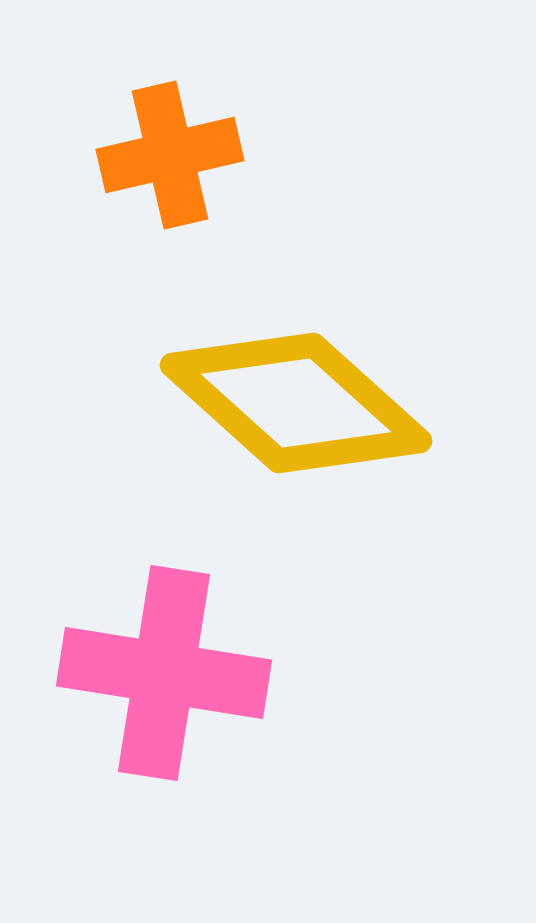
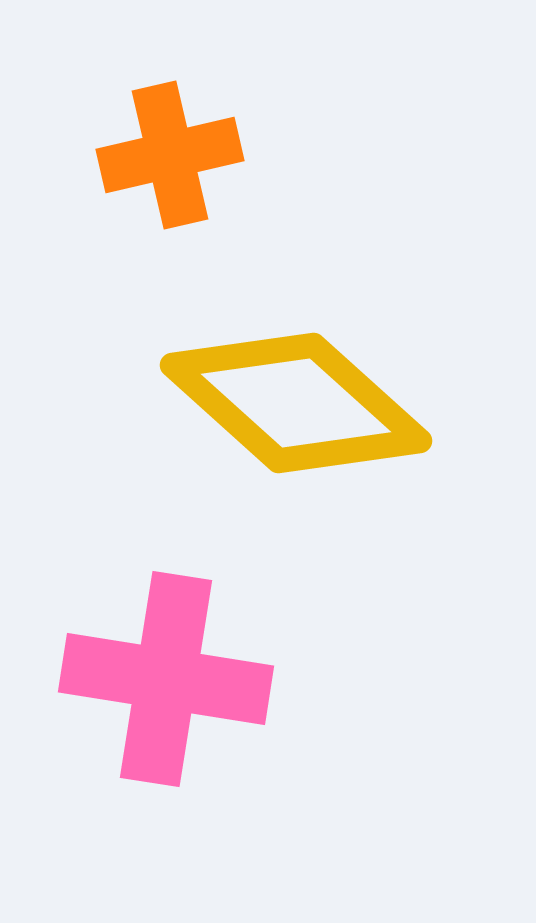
pink cross: moved 2 px right, 6 px down
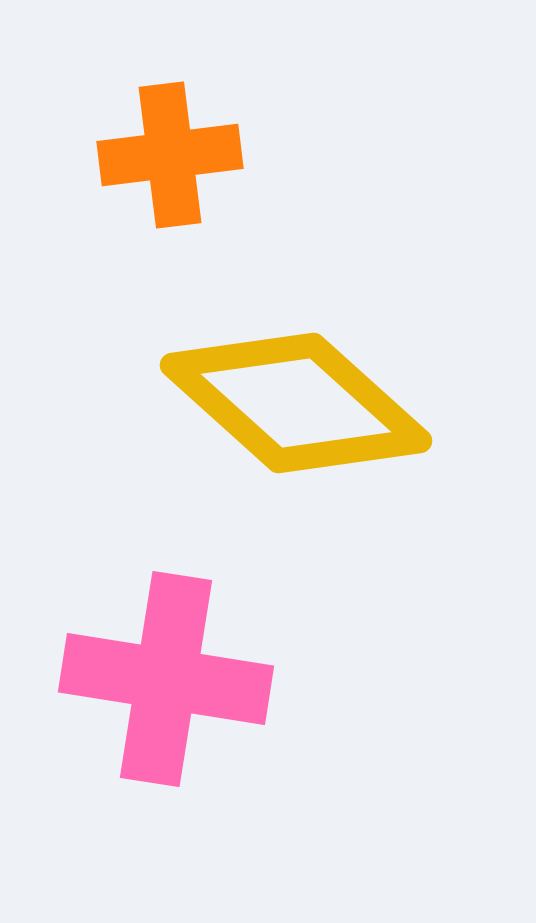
orange cross: rotated 6 degrees clockwise
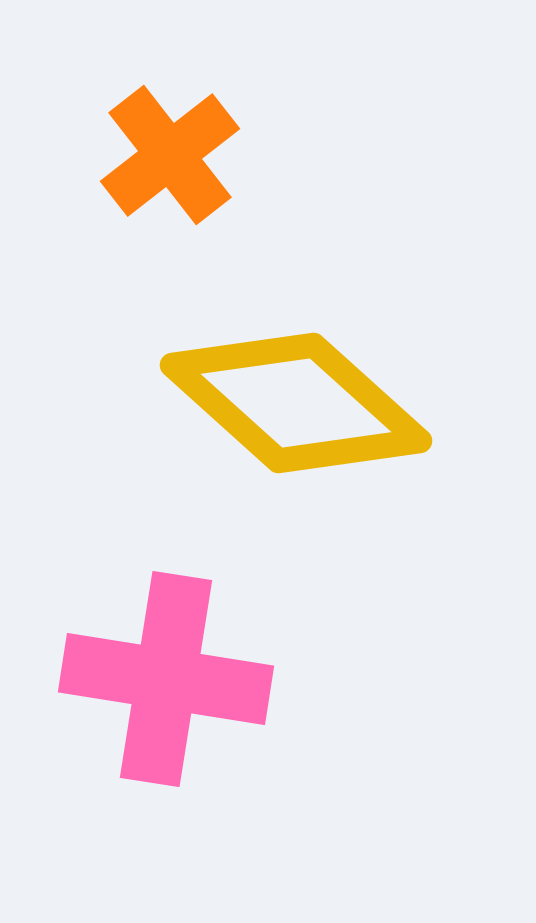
orange cross: rotated 31 degrees counterclockwise
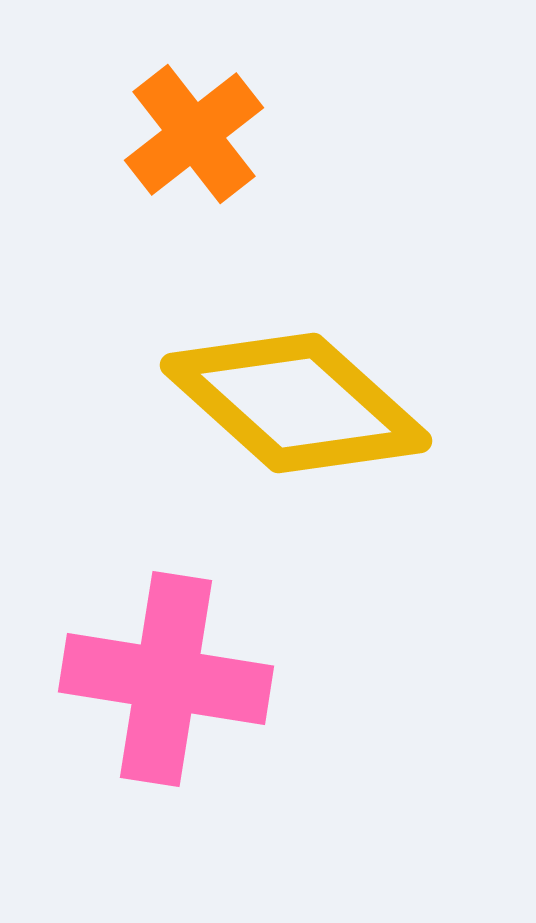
orange cross: moved 24 px right, 21 px up
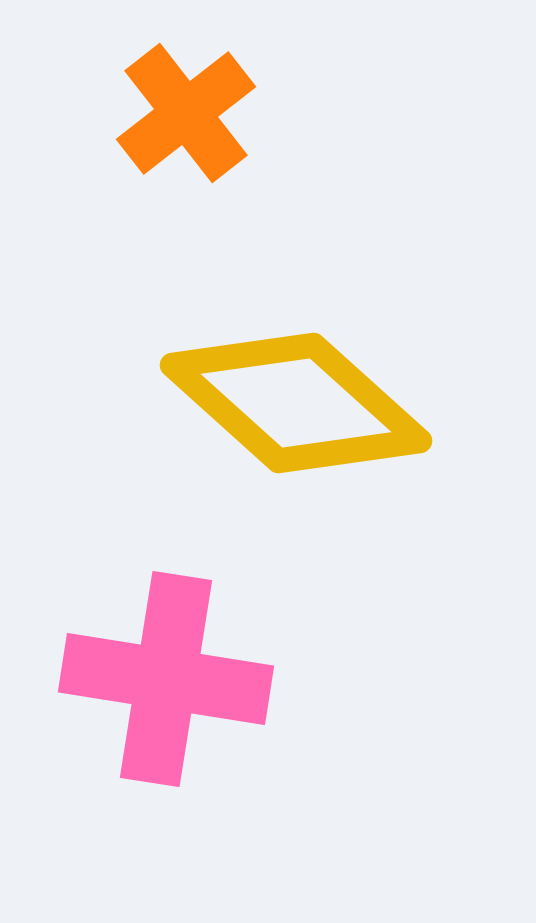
orange cross: moved 8 px left, 21 px up
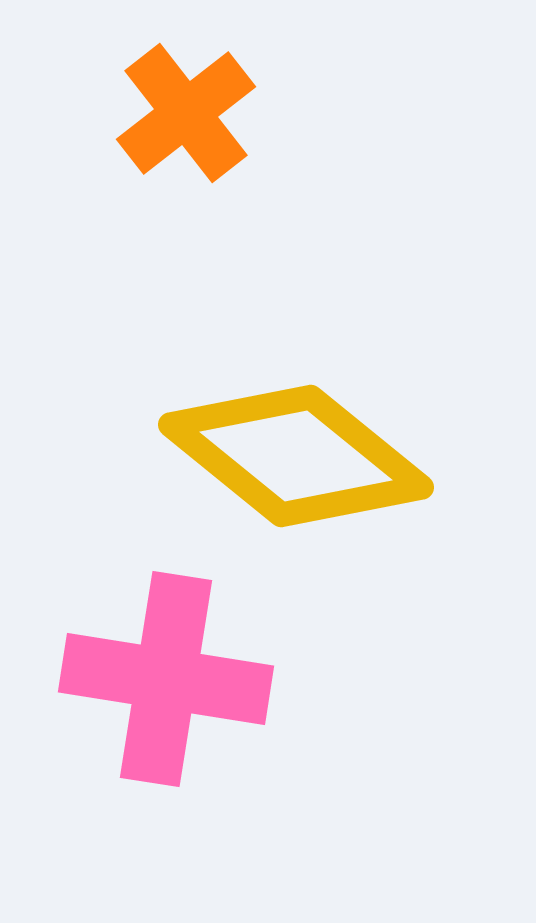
yellow diamond: moved 53 px down; rotated 3 degrees counterclockwise
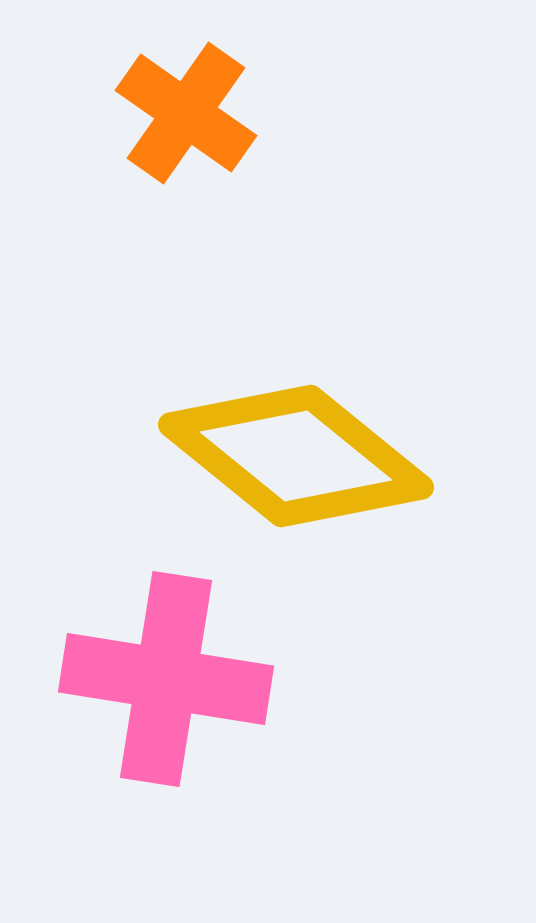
orange cross: rotated 17 degrees counterclockwise
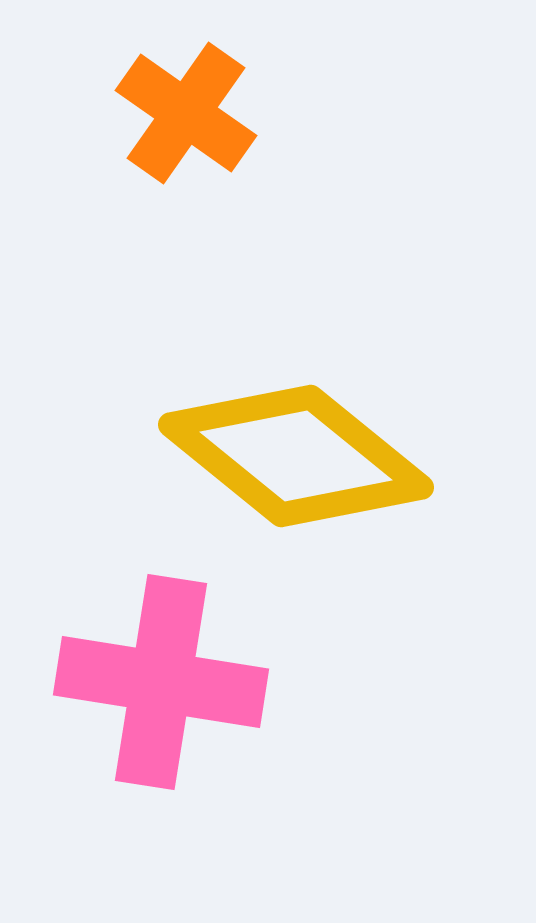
pink cross: moved 5 px left, 3 px down
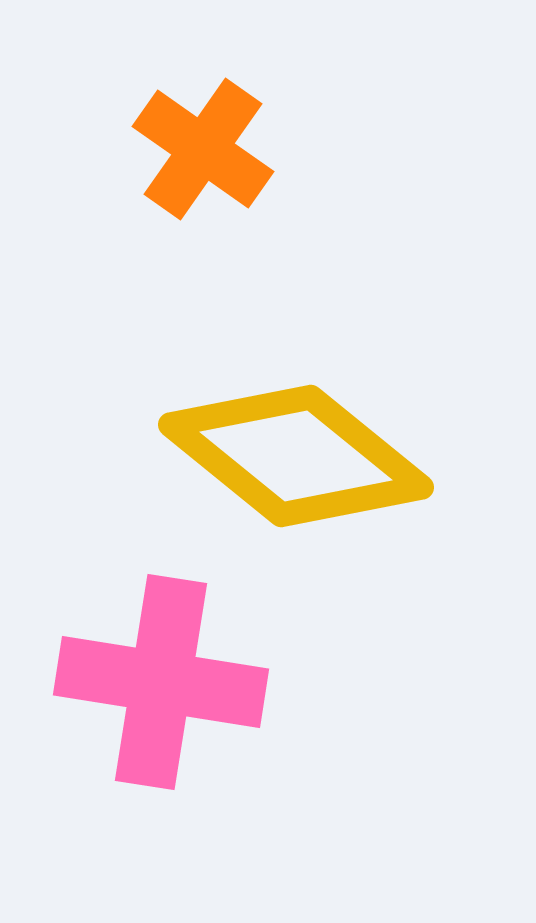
orange cross: moved 17 px right, 36 px down
